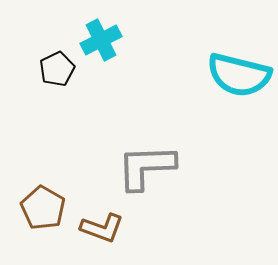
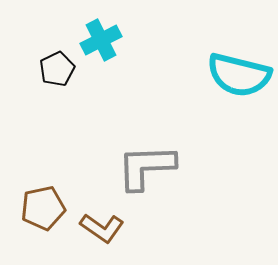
brown pentagon: rotated 30 degrees clockwise
brown L-shape: rotated 15 degrees clockwise
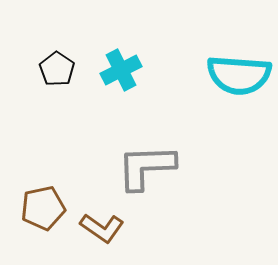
cyan cross: moved 20 px right, 30 px down
black pentagon: rotated 12 degrees counterclockwise
cyan semicircle: rotated 10 degrees counterclockwise
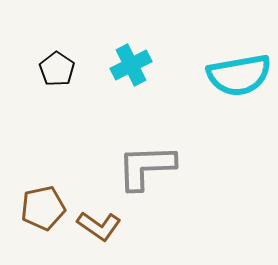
cyan cross: moved 10 px right, 5 px up
cyan semicircle: rotated 14 degrees counterclockwise
brown L-shape: moved 3 px left, 2 px up
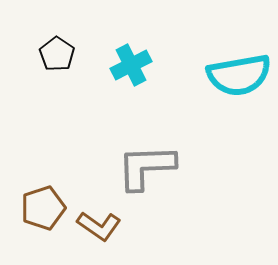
black pentagon: moved 15 px up
brown pentagon: rotated 6 degrees counterclockwise
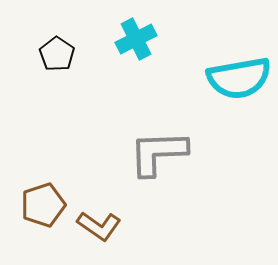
cyan cross: moved 5 px right, 26 px up
cyan semicircle: moved 3 px down
gray L-shape: moved 12 px right, 14 px up
brown pentagon: moved 3 px up
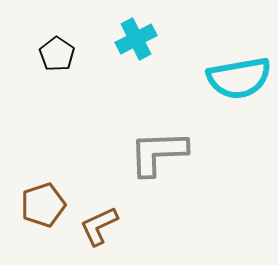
brown L-shape: rotated 120 degrees clockwise
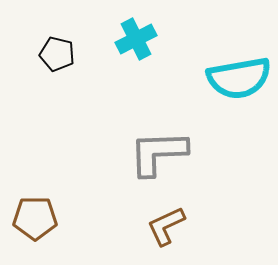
black pentagon: rotated 20 degrees counterclockwise
brown pentagon: moved 8 px left, 13 px down; rotated 18 degrees clockwise
brown L-shape: moved 67 px right
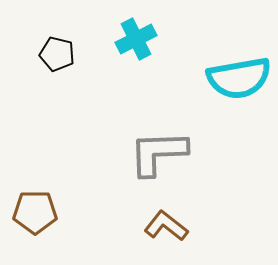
brown pentagon: moved 6 px up
brown L-shape: rotated 63 degrees clockwise
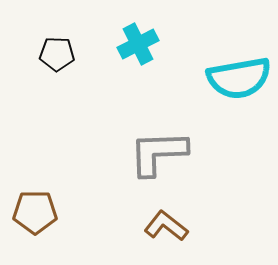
cyan cross: moved 2 px right, 5 px down
black pentagon: rotated 12 degrees counterclockwise
